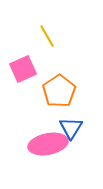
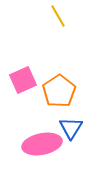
yellow line: moved 11 px right, 20 px up
pink square: moved 11 px down
pink ellipse: moved 6 px left
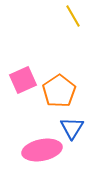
yellow line: moved 15 px right
blue triangle: moved 1 px right
pink ellipse: moved 6 px down
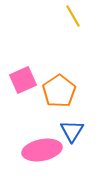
blue triangle: moved 3 px down
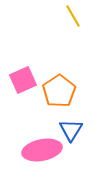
blue triangle: moved 1 px left, 1 px up
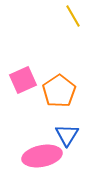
blue triangle: moved 4 px left, 5 px down
pink ellipse: moved 6 px down
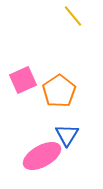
yellow line: rotated 10 degrees counterclockwise
pink ellipse: rotated 18 degrees counterclockwise
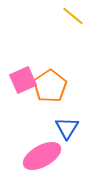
yellow line: rotated 10 degrees counterclockwise
orange pentagon: moved 9 px left, 5 px up
blue triangle: moved 7 px up
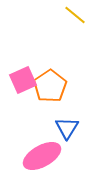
yellow line: moved 2 px right, 1 px up
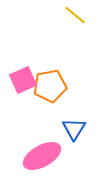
orange pentagon: rotated 24 degrees clockwise
blue triangle: moved 7 px right, 1 px down
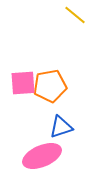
pink square: moved 3 px down; rotated 20 degrees clockwise
blue triangle: moved 13 px left, 2 px up; rotated 40 degrees clockwise
pink ellipse: rotated 6 degrees clockwise
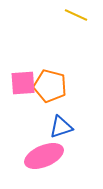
yellow line: moved 1 px right; rotated 15 degrees counterclockwise
orange pentagon: rotated 24 degrees clockwise
pink ellipse: moved 2 px right
